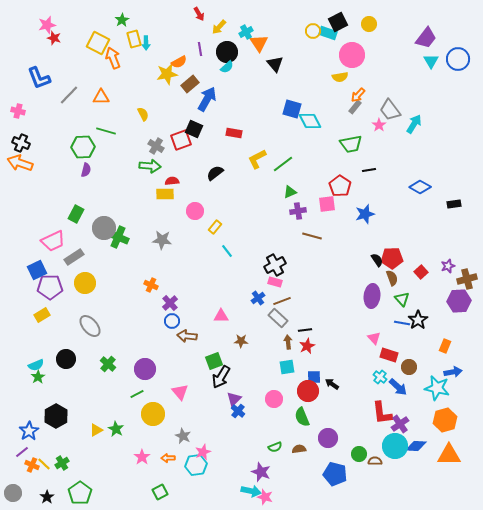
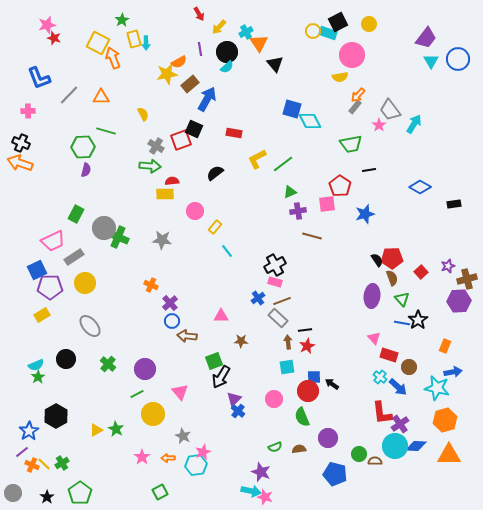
pink cross at (18, 111): moved 10 px right; rotated 16 degrees counterclockwise
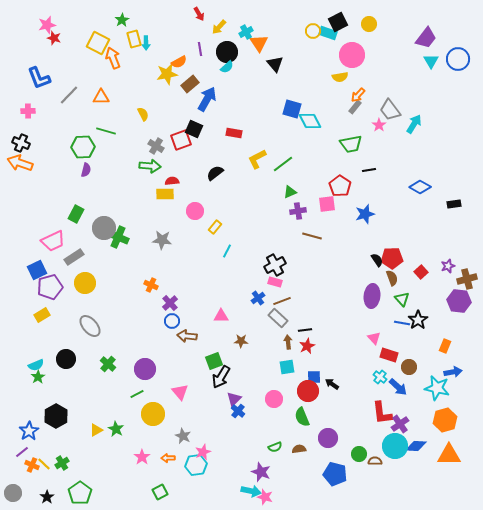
cyan line at (227, 251): rotated 64 degrees clockwise
purple pentagon at (50, 287): rotated 15 degrees counterclockwise
purple hexagon at (459, 301): rotated 10 degrees clockwise
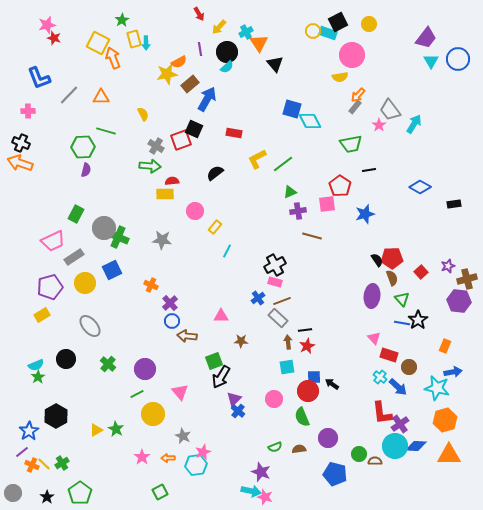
blue square at (37, 270): moved 75 px right
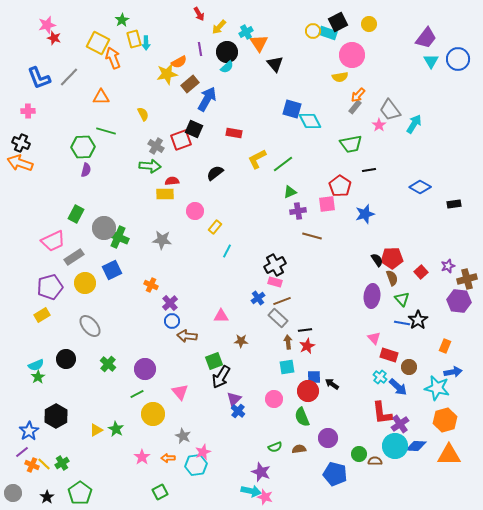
gray line at (69, 95): moved 18 px up
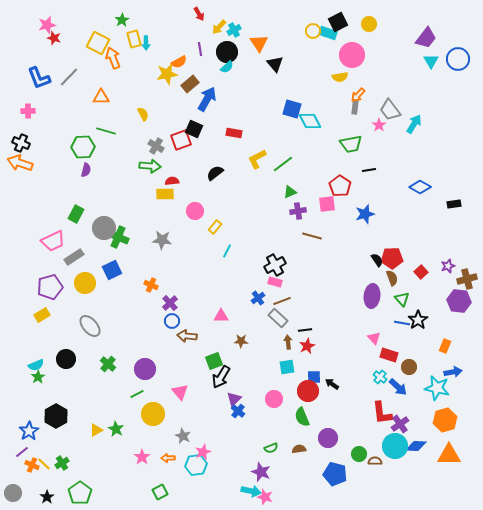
cyan cross at (246, 32): moved 12 px left, 2 px up
gray rectangle at (355, 107): rotated 32 degrees counterclockwise
green semicircle at (275, 447): moved 4 px left, 1 px down
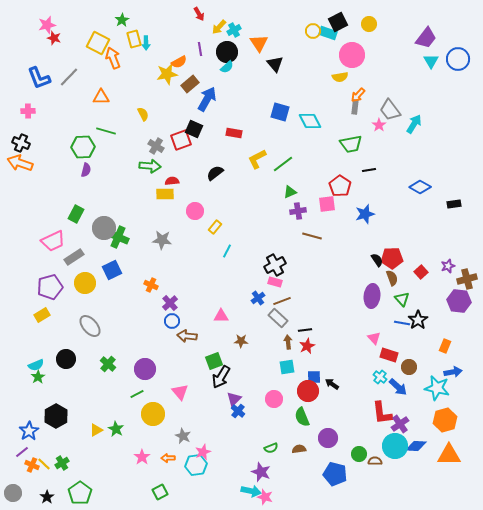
blue square at (292, 109): moved 12 px left, 3 px down
